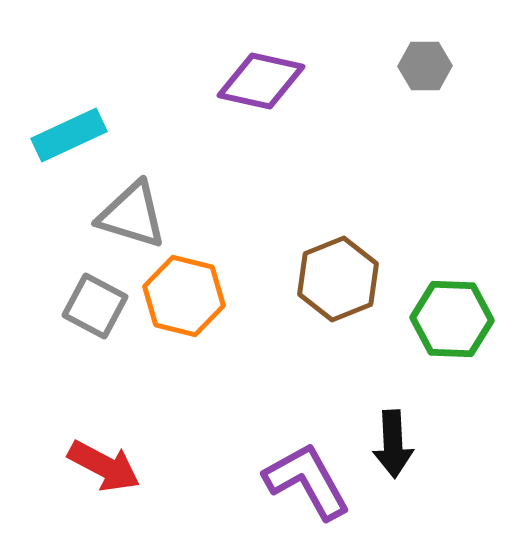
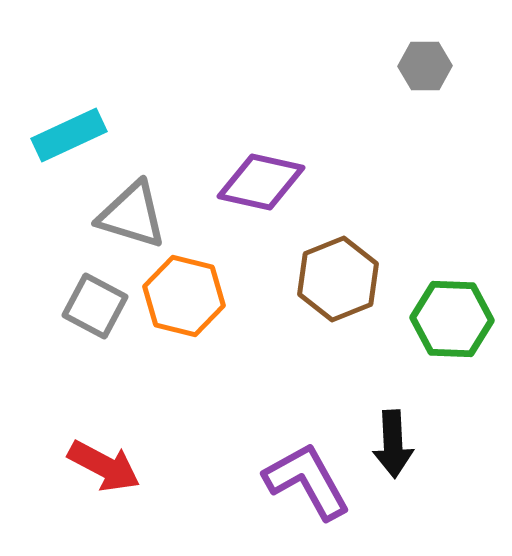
purple diamond: moved 101 px down
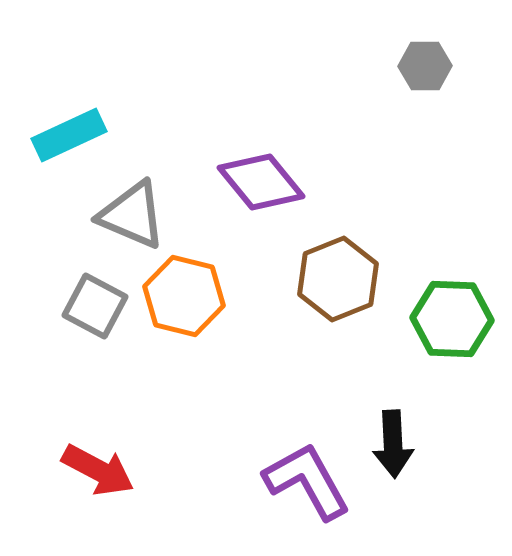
purple diamond: rotated 38 degrees clockwise
gray triangle: rotated 6 degrees clockwise
red arrow: moved 6 px left, 4 px down
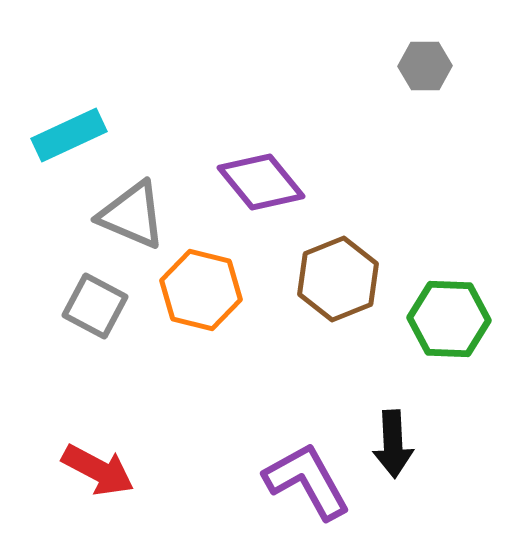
orange hexagon: moved 17 px right, 6 px up
green hexagon: moved 3 px left
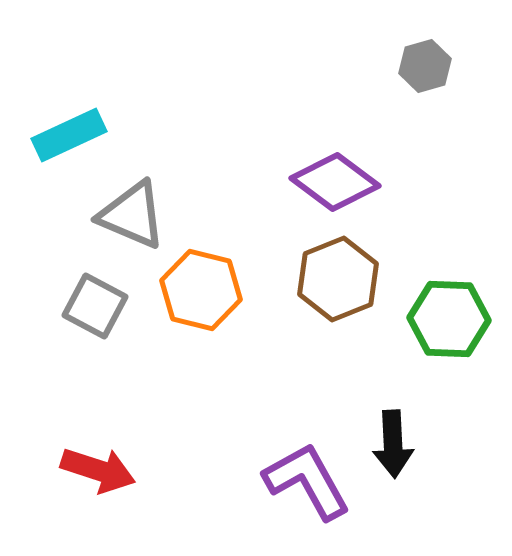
gray hexagon: rotated 15 degrees counterclockwise
purple diamond: moved 74 px right; rotated 14 degrees counterclockwise
red arrow: rotated 10 degrees counterclockwise
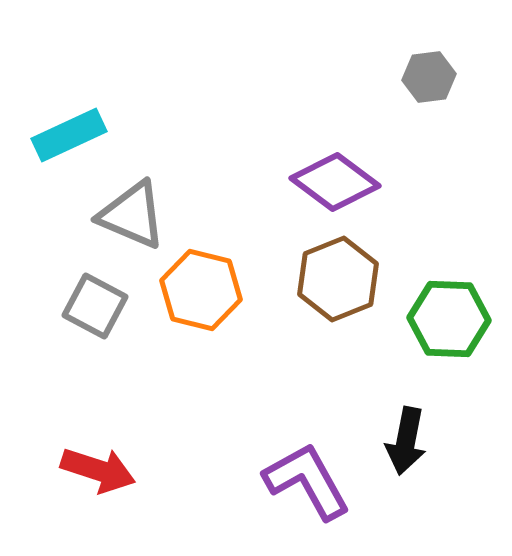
gray hexagon: moved 4 px right, 11 px down; rotated 9 degrees clockwise
black arrow: moved 13 px right, 3 px up; rotated 14 degrees clockwise
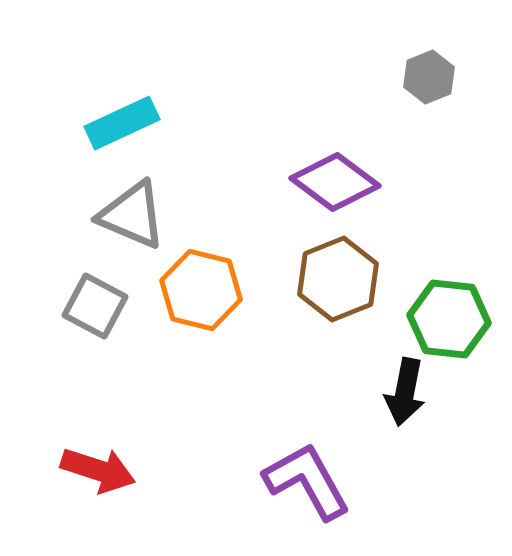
gray hexagon: rotated 15 degrees counterclockwise
cyan rectangle: moved 53 px right, 12 px up
green hexagon: rotated 4 degrees clockwise
black arrow: moved 1 px left, 49 px up
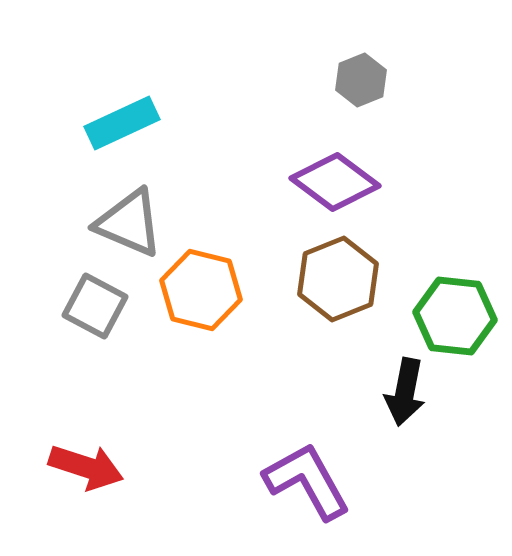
gray hexagon: moved 68 px left, 3 px down
gray triangle: moved 3 px left, 8 px down
green hexagon: moved 6 px right, 3 px up
red arrow: moved 12 px left, 3 px up
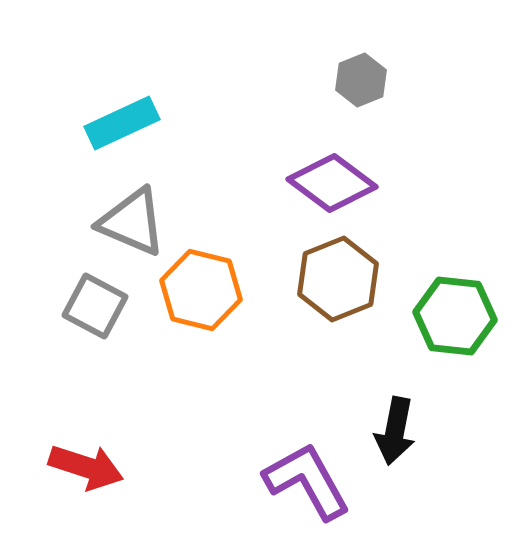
purple diamond: moved 3 px left, 1 px down
gray triangle: moved 3 px right, 1 px up
black arrow: moved 10 px left, 39 px down
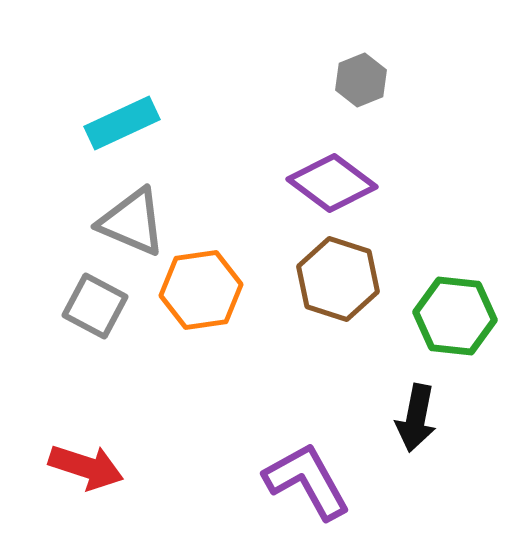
brown hexagon: rotated 20 degrees counterclockwise
orange hexagon: rotated 22 degrees counterclockwise
black arrow: moved 21 px right, 13 px up
